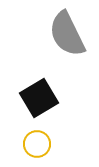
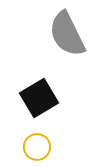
yellow circle: moved 3 px down
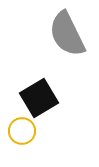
yellow circle: moved 15 px left, 16 px up
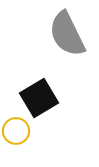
yellow circle: moved 6 px left
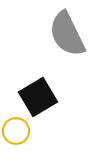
black square: moved 1 px left, 1 px up
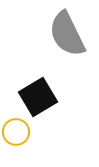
yellow circle: moved 1 px down
